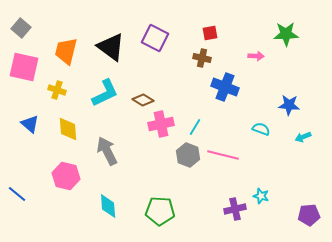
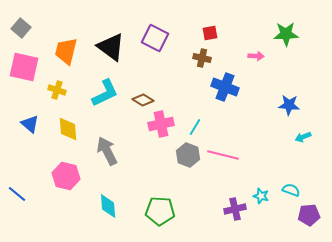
cyan semicircle: moved 30 px right, 61 px down
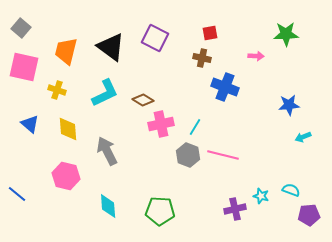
blue star: rotated 10 degrees counterclockwise
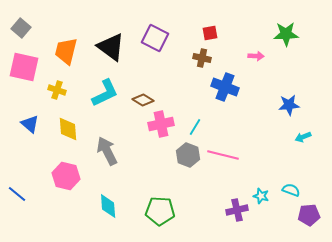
purple cross: moved 2 px right, 1 px down
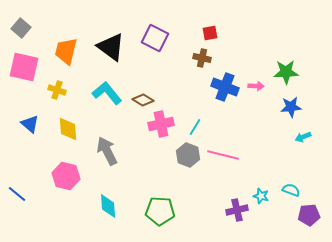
green star: moved 38 px down
pink arrow: moved 30 px down
cyan L-shape: moved 2 px right; rotated 104 degrees counterclockwise
blue star: moved 2 px right, 2 px down
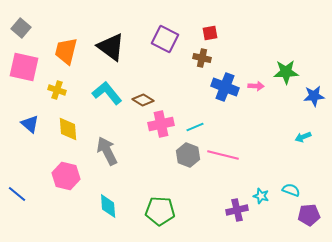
purple square: moved 10 px right, 1 px down
blue star: moved 23 px right, 11 px up
cyan line: rotated 36 degrees clockwise
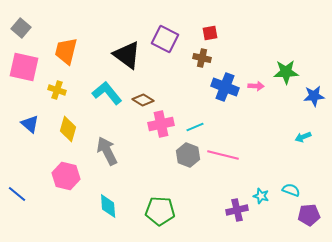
black triangle: moved 16 px right, 8 px down
yellow diamond: rotated 20 degrees clockwise
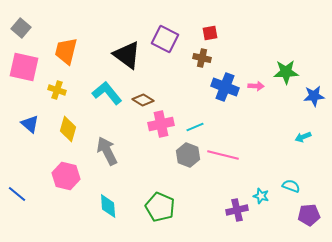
cyan semicircle: moved 4 px up
green pentagon: moved 4 px up; rotated 20 degrees clockwise
